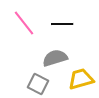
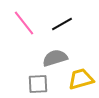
black line: rotated 30 degrees counterclockwise
gray square: rotated 30 degrees counterclockwise
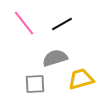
gray square: moved 3 px left
